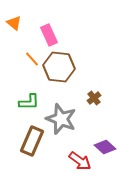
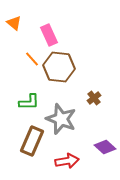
red arrow: moved 13 px left; rotated 45 degrees counterclockwise
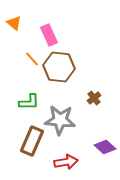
gray star: moved 1 px left, 1 px down; rotated 16 degrees counterclockwise
red arrow: moved 1 px left, 1 px down
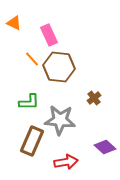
orange triangle: rotated 14 degrees counterclockwise
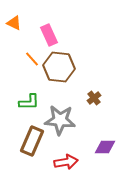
purple diamond: rotated 40 degrees counterclockwise
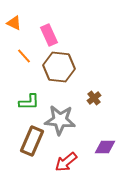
orange line: moved 8 px left, 3 px up
red arrow: rotated 150 degrees clockwise
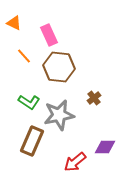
green L-shape: rotated 35 degrees clockwise
gray star: moved 1 px left, 5 px up; rotated 16 degrees counterclockwise
red arrow: moved 9 px right
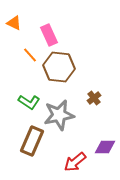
orange line: moved 6 px right, 1 px up
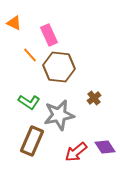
purple diamond: rotated 55 degrees clockwise
red arrow: moved 1 px right, 10 px up
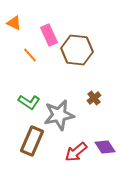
brown hexagon: moved 18 px right, 17 px up
